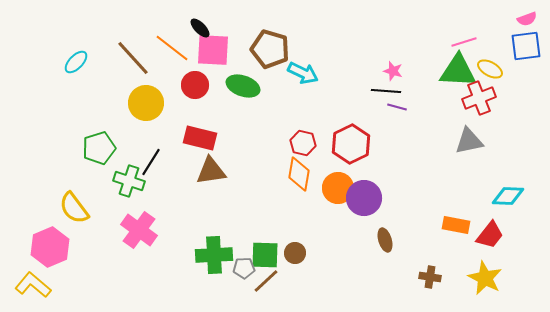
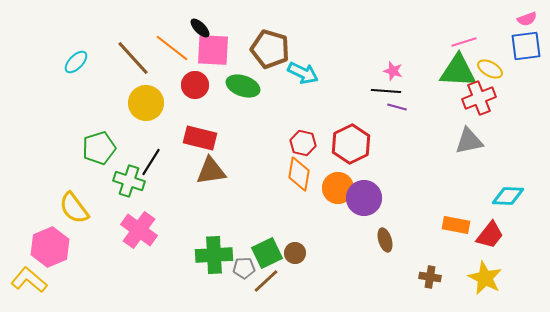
green square at (265, 255): moved 2 px right, 2 px up; rotated 28 degrees counterclockwise
yellow L-shape at (33, 285): moved 4 px left, 5 px up
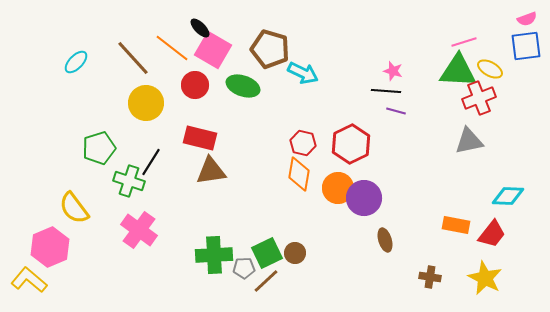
pink square at (213, 50): rotated 27 degrees clockwise
purple line at (397, 107): moved 1 px left, 4 px down
red trapezoid at (490, 235): moved 2 px right, 1 px up
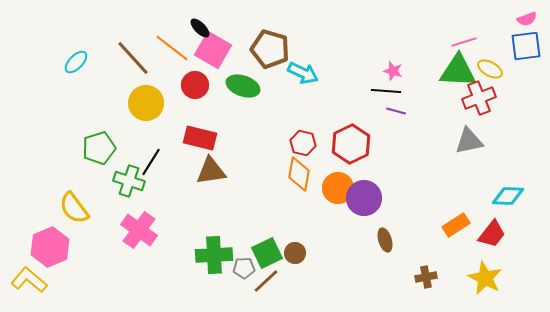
orange rectangle at (456, 225): rotated 44 degrees counterclockwise
brown cross at (430, 277): moved 4 px left; rotated 20 degrees counterclockwise
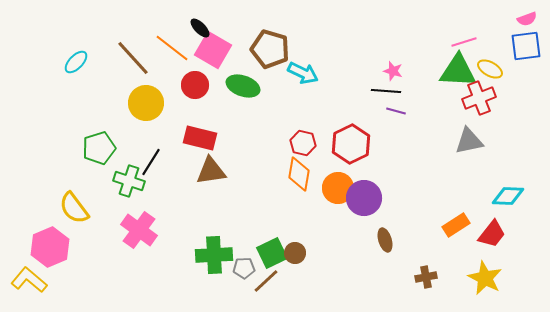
green square at (267, 253): moved 5 px right
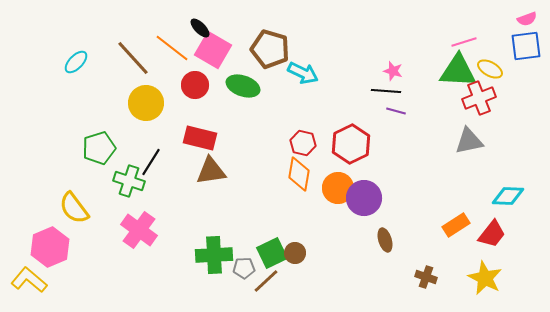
brown cross at (426, 277): rotated 30 degrees clockwise
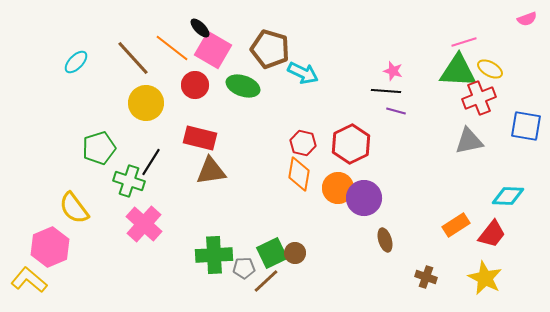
blue square at (526, 46): moved 80 px down; rotated 16 degrees clockwise
pink cross at (139, 230): moved 5 px right, 6 px up; rotated 6 degrees clockwise
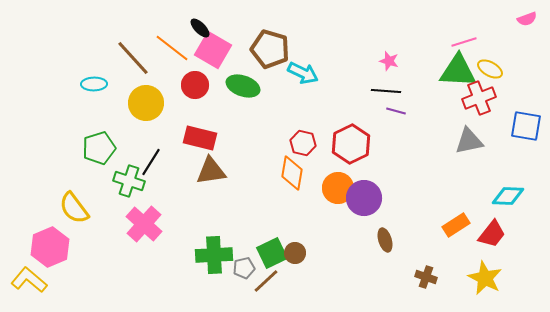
cyan ellipse at (76, 62): moved 18 px right, 22 px down; rotated 45 degrees clockwise
pink star at (393, 71): moved 4 px left, 10 px up
orange diamond at (299, 174): moved 7 px left, 1 px up
gray pentagon at (244, 268): rotated 10 degrees counterclockwise
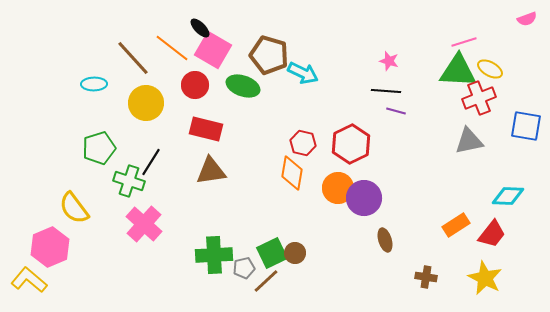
brown pentagon at (270, 49): moved 1 px left, 6 px down
red rectangle at (200, 138): moved 6 px right, 9 px up
brown cross at (426, 277): rotated 10 degrees counterclockwise
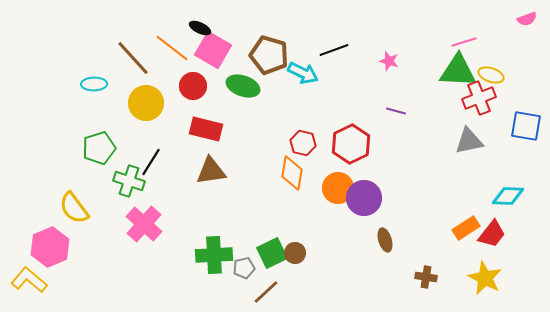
black ellipse at (200, 28): rotated 20 degrees counterclockwise
yellow ellipse at (490, 69): moved 1 px right, 6 px down; rotated 10 degrees counterclockwise
red circle at (195, 85): moved 2 px left, 1 px down
black line at (386, 91): moved 52 px left, 41 px up; rotated 24 degrees counterclockwise
orange rectangle at (456, 225): moved 10 px right, 3 px down
brown line at (266, 281): moved 11 px down
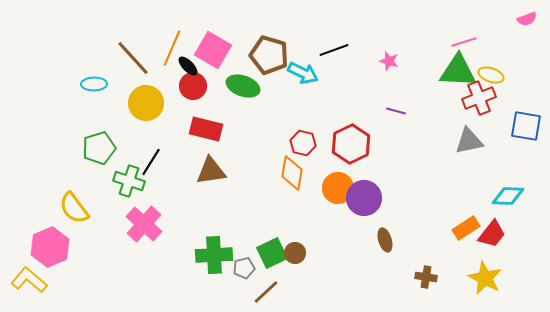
black ellipse at (200, 28): moved 12 px left, 38 px down; rotated 20 degrees clockwise
orange line at (172, 48): rotated 75 degrees clockwise
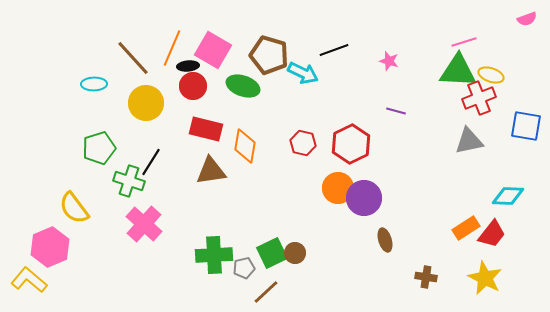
black ellipse at (188, 66): rotated 50 degrees counterclockwise
orange diamond at (292, 173): moved 47 px left, 27 px up
